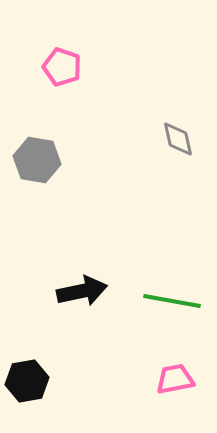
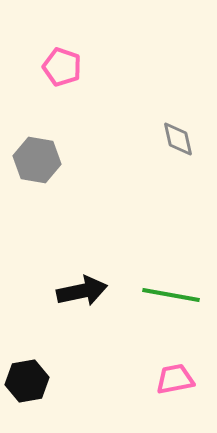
green line: moved 1 px left, 6 px up
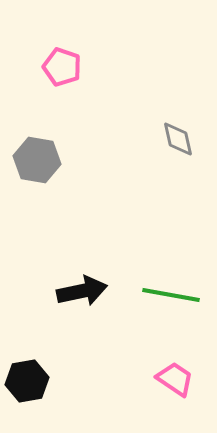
pink trapezoid: rotated 45 degrees clockwise
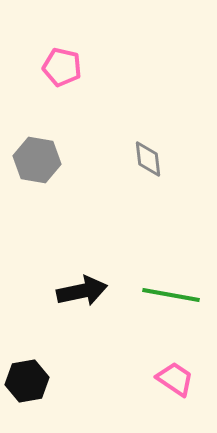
pink pentagon: rotated 6 degrees counterclockwise
gray diamond: moved 30 px left, 20 px down; rotated 6 degrees clockwise
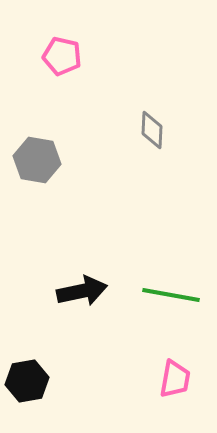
pink pentagon: moved 11 px up
gray diamond: moved 4 px right, 29 px up; rotated 9 degrees clockwise
pink trapezoid: rotated 66 degrees clockwise
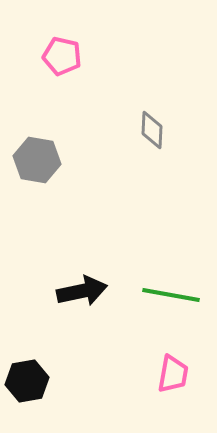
pink trapezoid: moved 2 px left, 5 px up
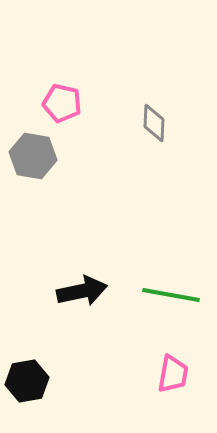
pink pentagon: moved 47 px down
gray diamond: moved 2 px right, 7 px up
gray hexagon: moved 4 px left, 4 px up
